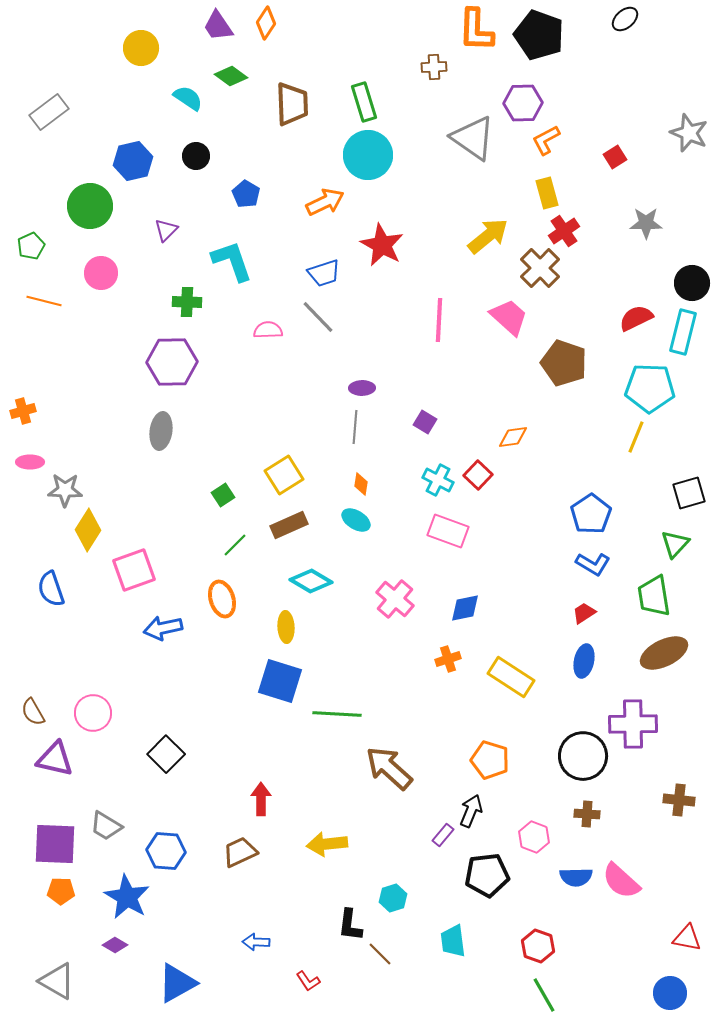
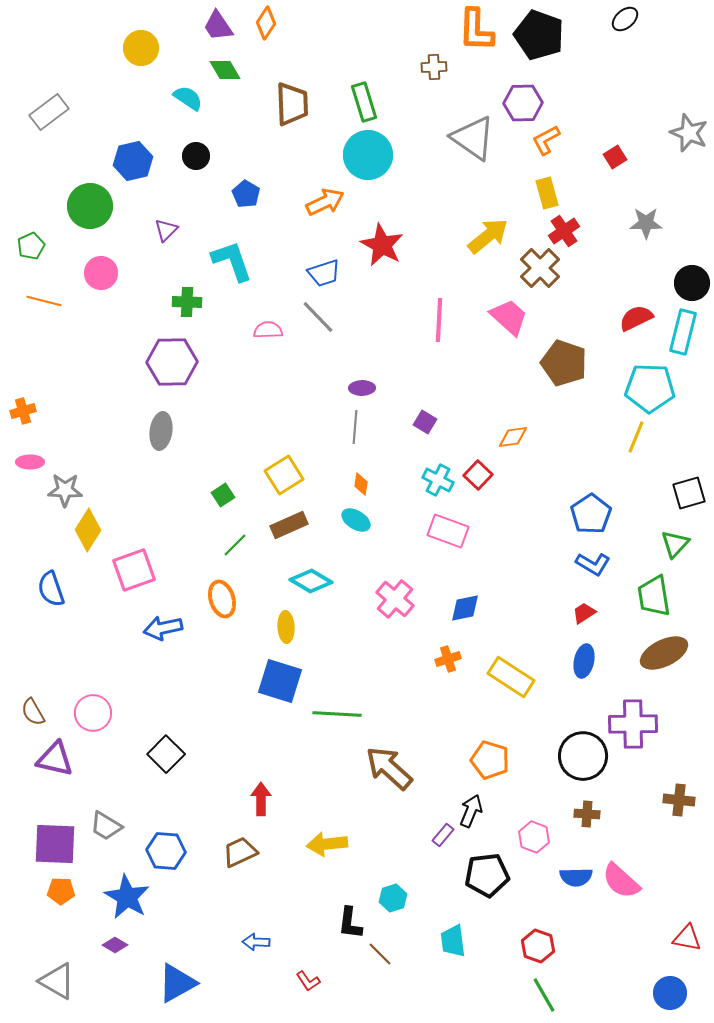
green diamond at (231, 76): moved 6 px left, 6 px up; rotated 24 degrees clockwise
black L-shape at (350, 925): moved 2 px up
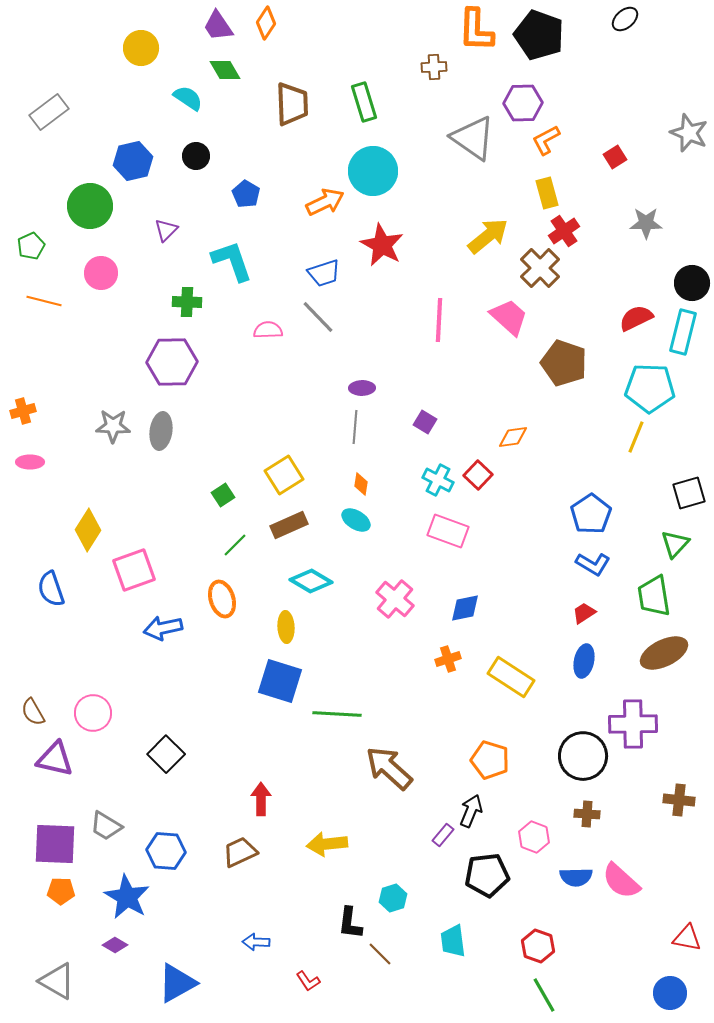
cyan circle at (368, 155): moved 5 px right, 16 px down
gray star at (65, 490): moved 48 px right, 64 px up
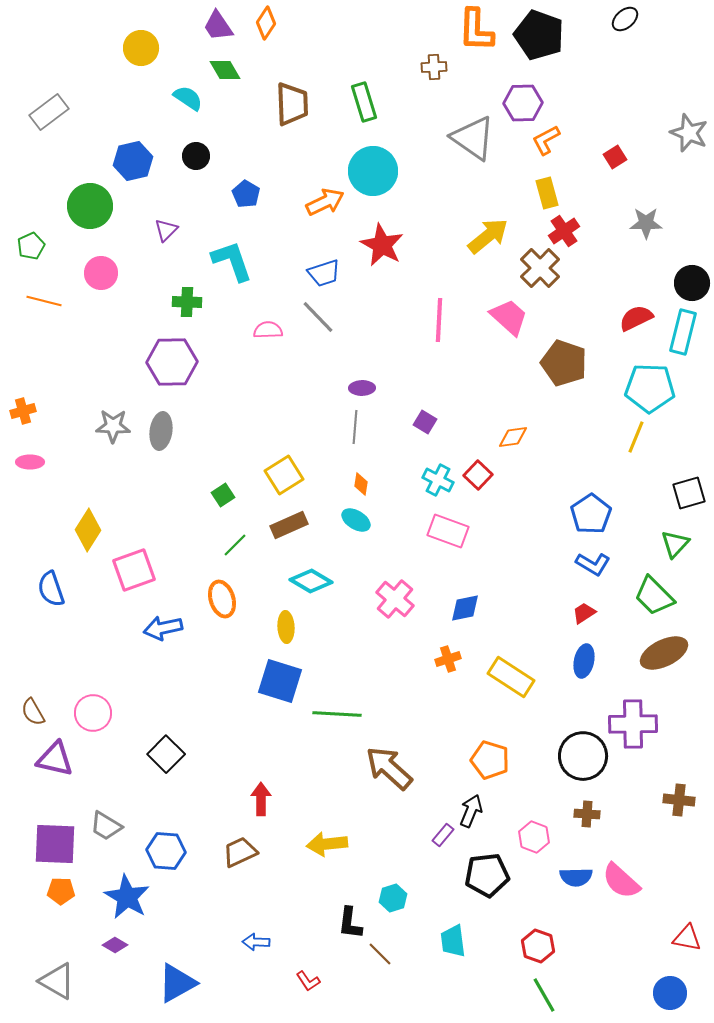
green trapezoid at (654, 596): rotated 36 degrees counterclockwise
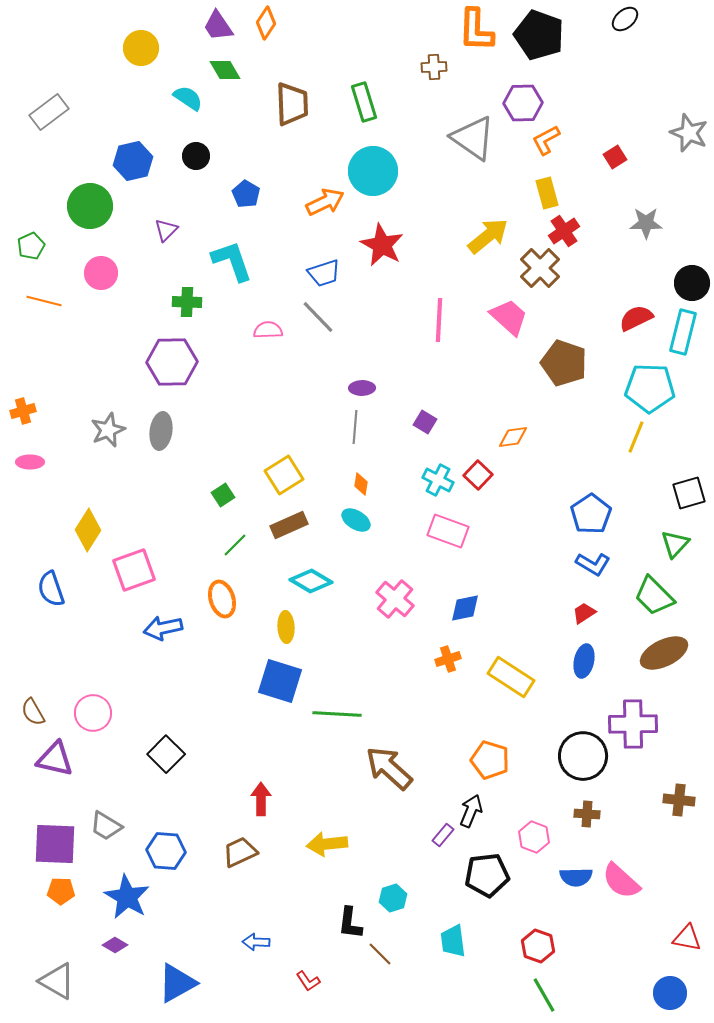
gray star at (113, 426): moved 5 px left, 4 px down; rotated 24 degrees counterclockwise
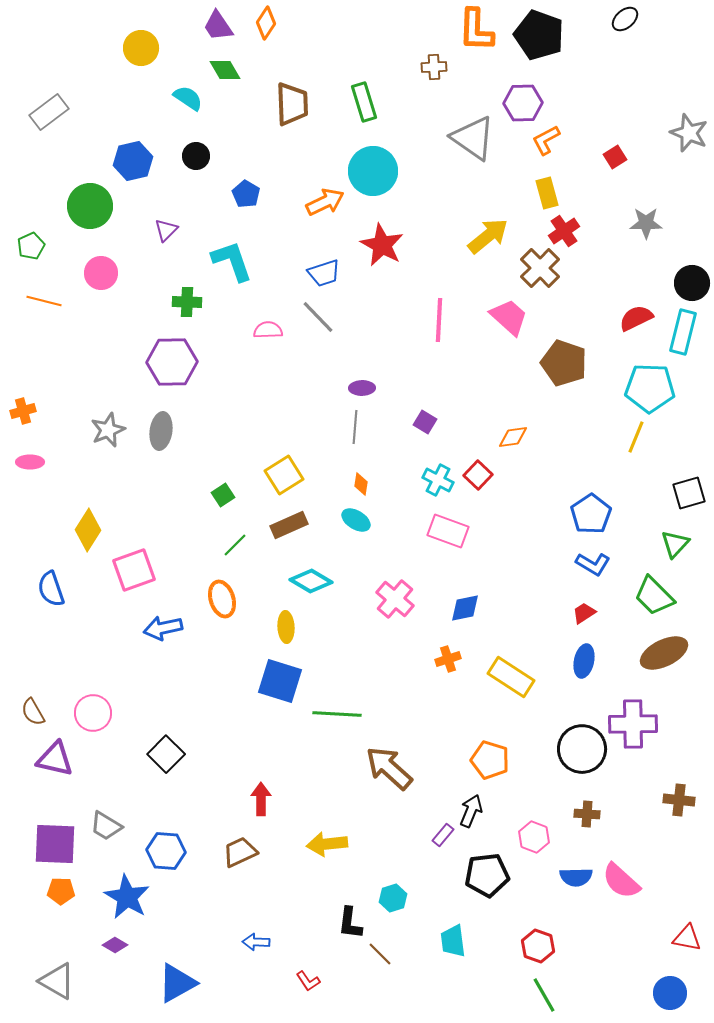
black circle at (583, 756): moved 1 px left, 7 px up
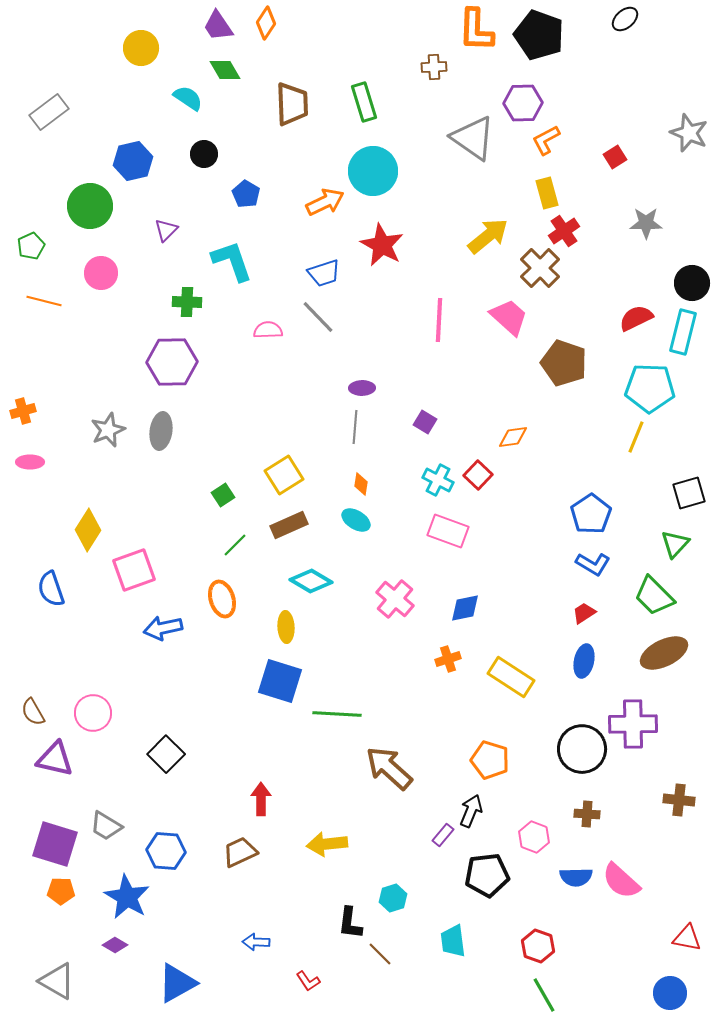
black circle at (196, 156): moved 8 px right, 2 px up
purple square at (55, 844): rotated 15 degrees clockwise
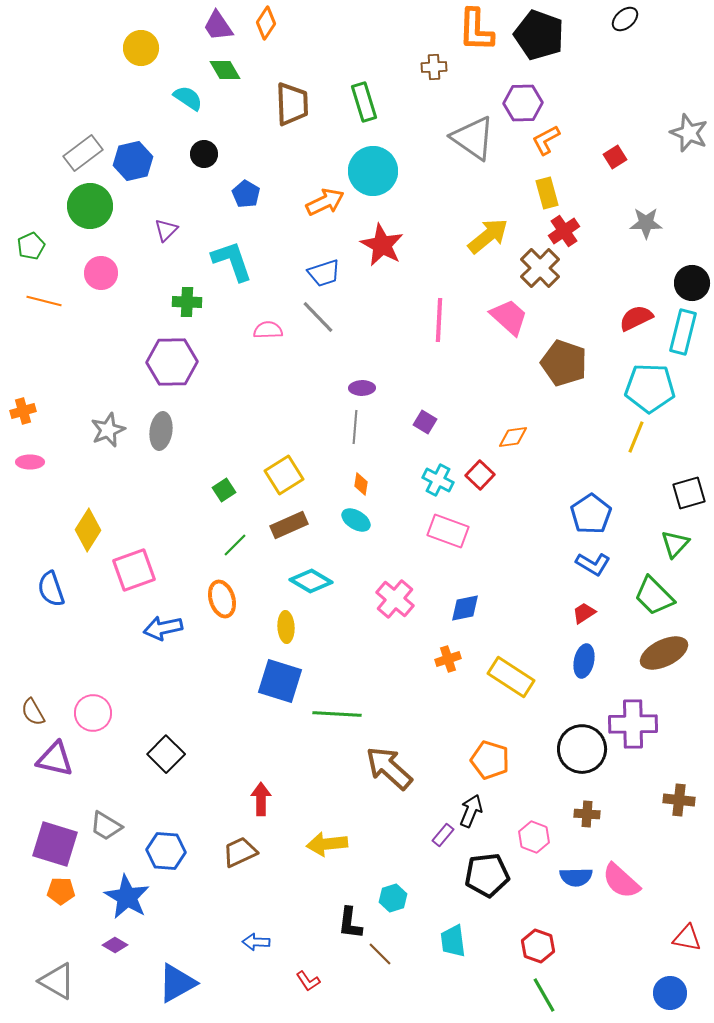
gray rectangle at (49, 112): moved 34 px right, 41 px down
red square at (478, 475): moved 2 px right
green square at (223, 495): moved 1 px right, 5 px up
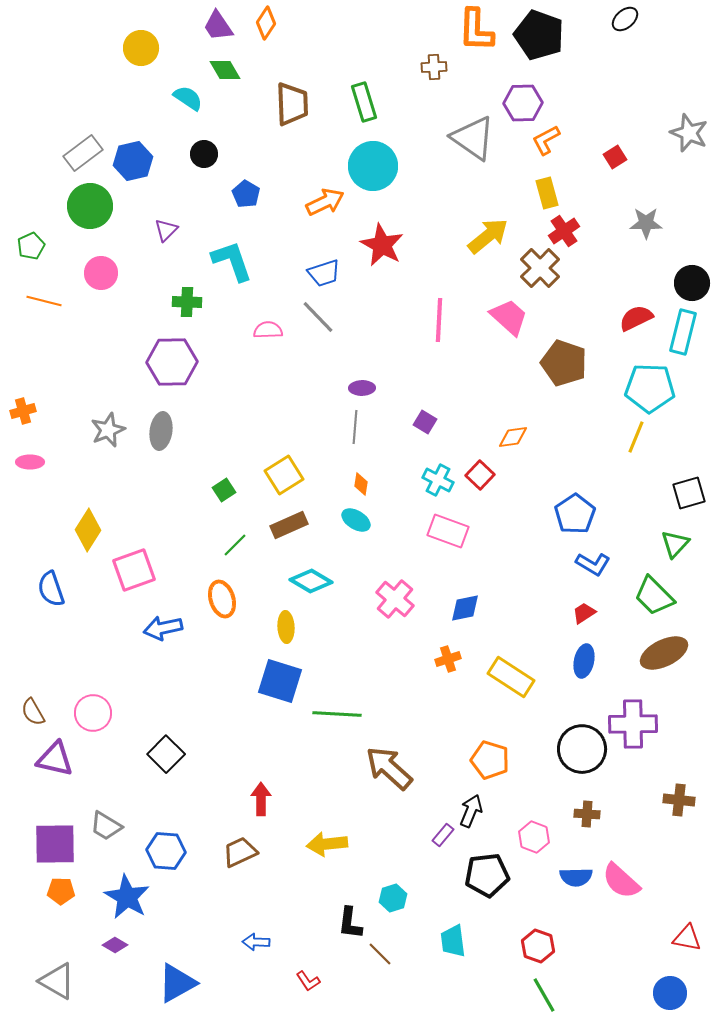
cyan circle at (373, 171): moved 5 px up
blue pentagon at (591, 514): moved 16 px left
purple square at (55, 844): rotated 18 degrees counterclockwise
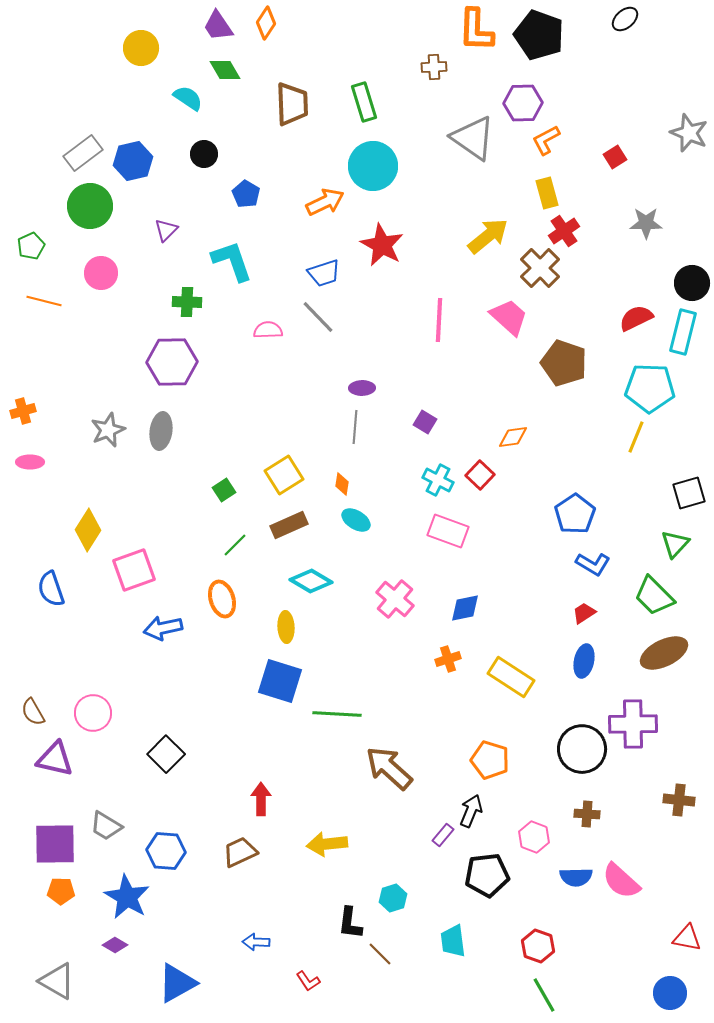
orange diamond at (361, 484): moved 19 px left
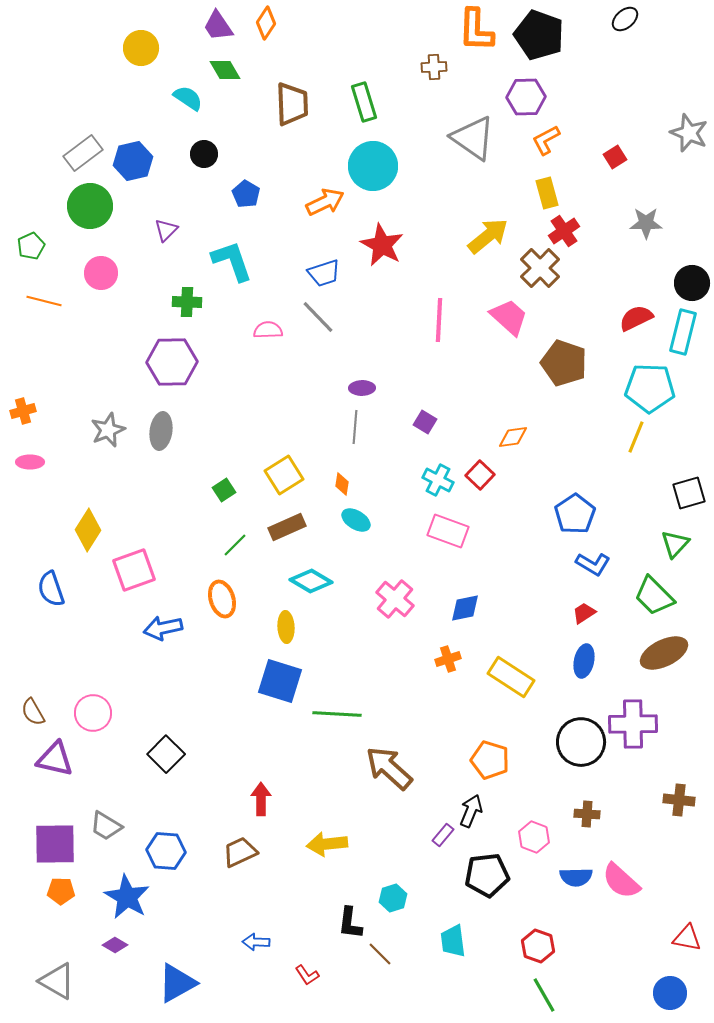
purple hexagon at (523, 103): moved 3 px right, 6 px up
brown rectangle at (289, 525): moved 2 px left, 2 px down
black circle at (582, 749): moved 1 px left, 7 px up
red L-shape at (308, 981): moved 1 px left, 6 px up
